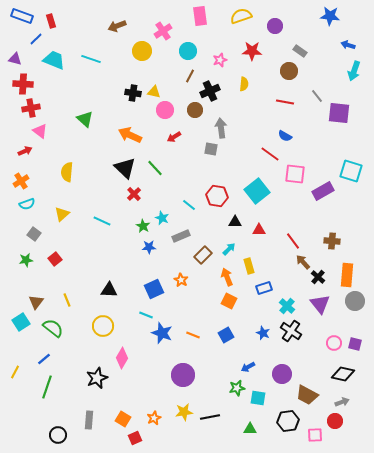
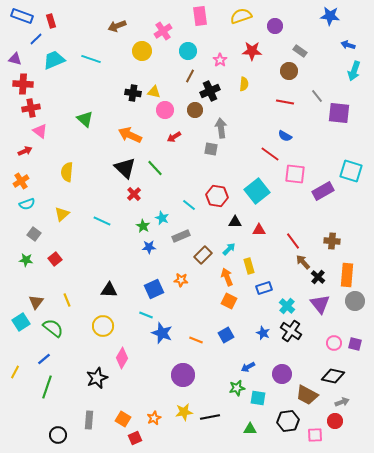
cyan trapezoid at (54, 60): rotated 45 degrees counterclockwise
pink star at (220, 60): rotated 16 degrees counterclockwise
green star at (26, 260): rotated 16 degrees clockwise
orange star at (181, 280): rotated 24 degrees counterclockwise
orange line at (193, 335): moved 3 px right, 5 px down
black diamond at (343, 374): moved 10 px left, 2 px down
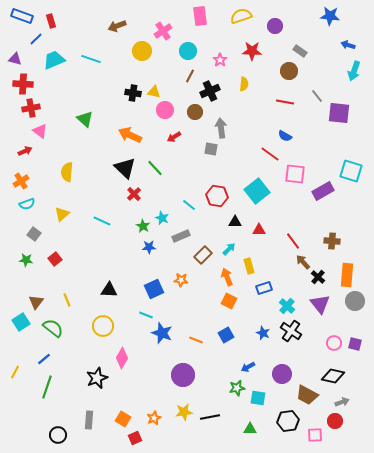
brown circle at (195, 110): moved 2 px down
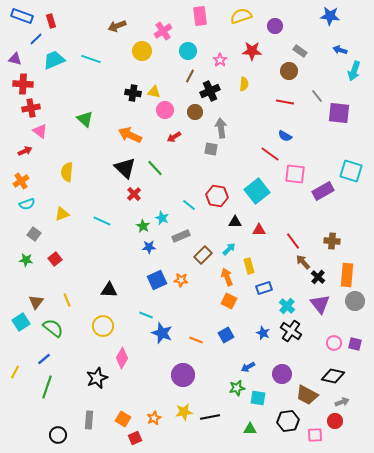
blue arrow at (348, 45): moved 8 px left, 5 px down
yellow triangle at (62, 214): rotated 21 degrees clockwise
blue square at (154, 289): moved 3 px right, 9 px up
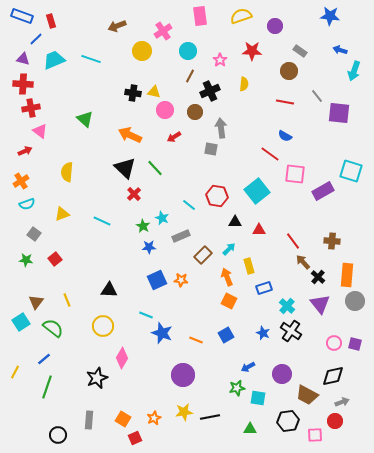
purple triangle at (15, 59): moved 8 px right
black diamond at (333, 376): rotated 25 degrees counterclockwise
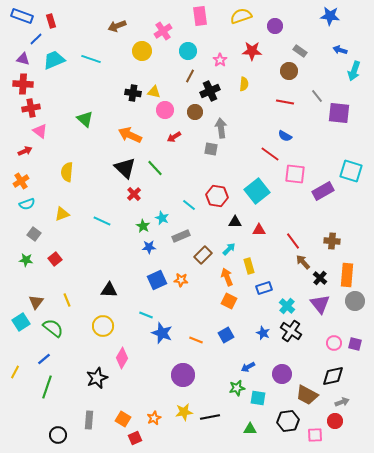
black cross at (318, 277): moved 2 px right, 1 px down
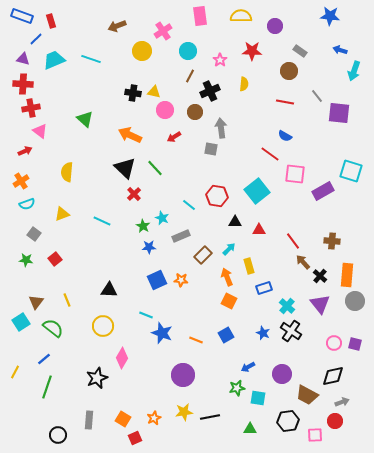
yellow semicircle at (241, 16): rotated 20 degrees clockwise
black cross at (320, 278): moved 2 px up
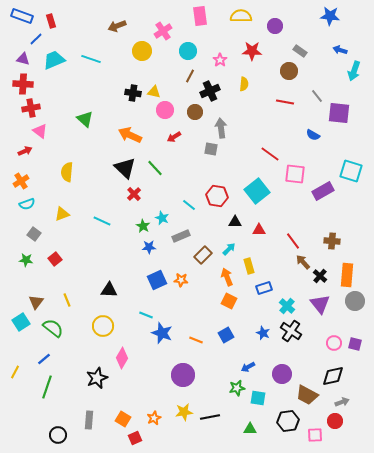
blue semicircle at (285, 136): moved 28 px right, 1 px up
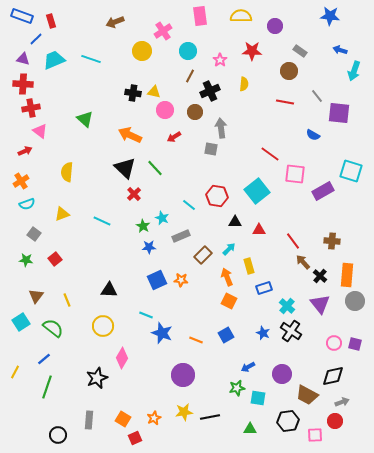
brown arrow at (117, 26): moved 2 px left, 4 px up
brown triangle at (36, 302): moved 6 px up
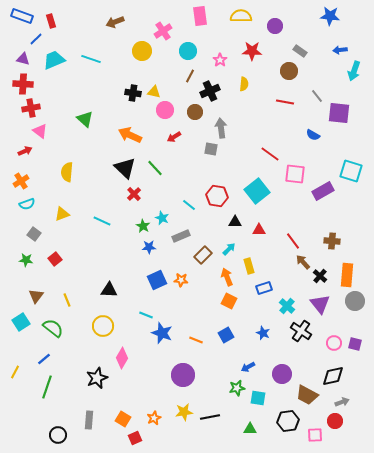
blue arrow at (340, 50): rotated 24 degrees counterclockwise
black cross at (291, 331): moved 10 px right
